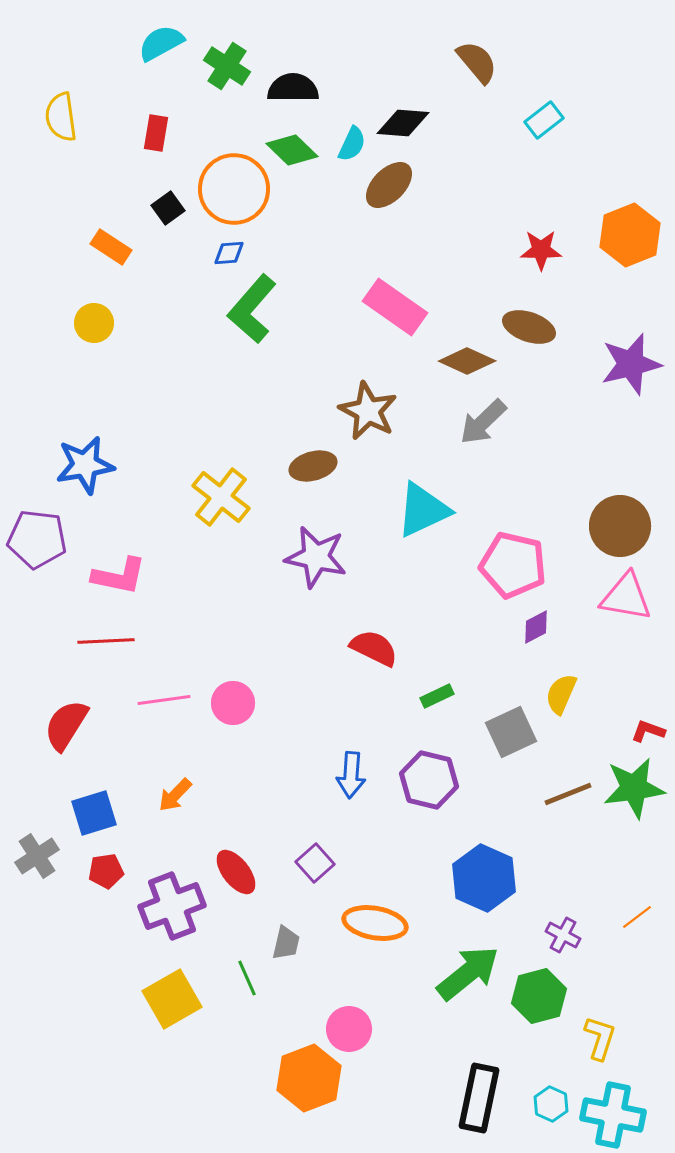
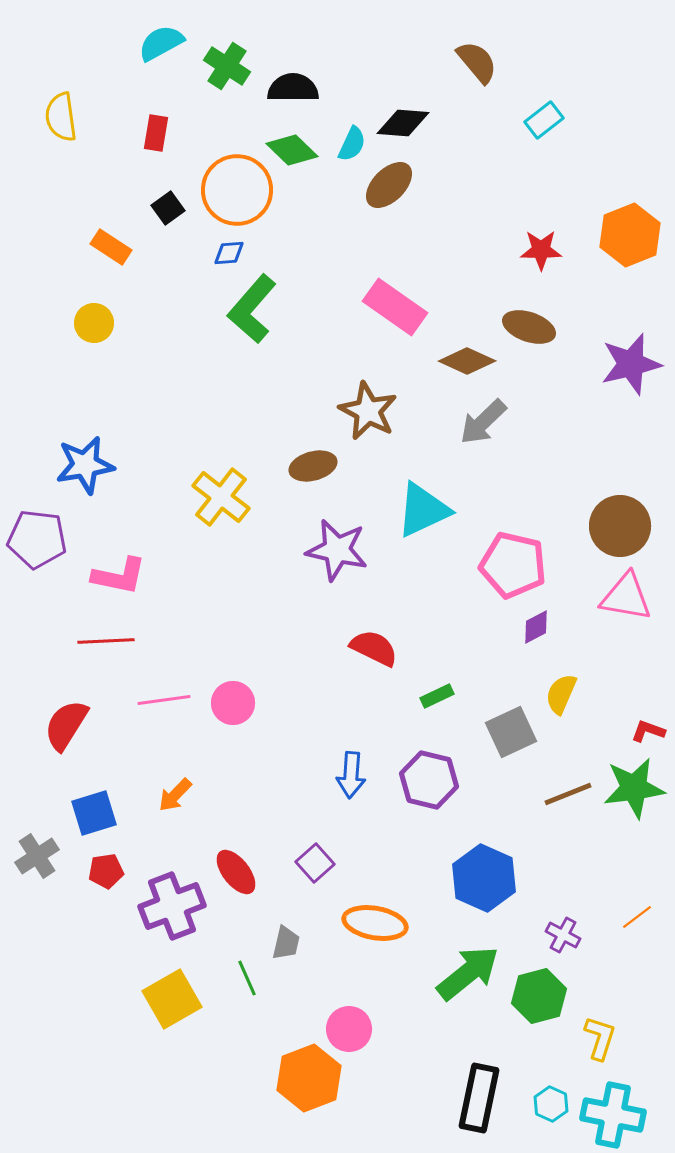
orange circle at (234, 189): moved 3 px right, 1 px down
purple star at (316, 557): moved 21 px right, 7 px up
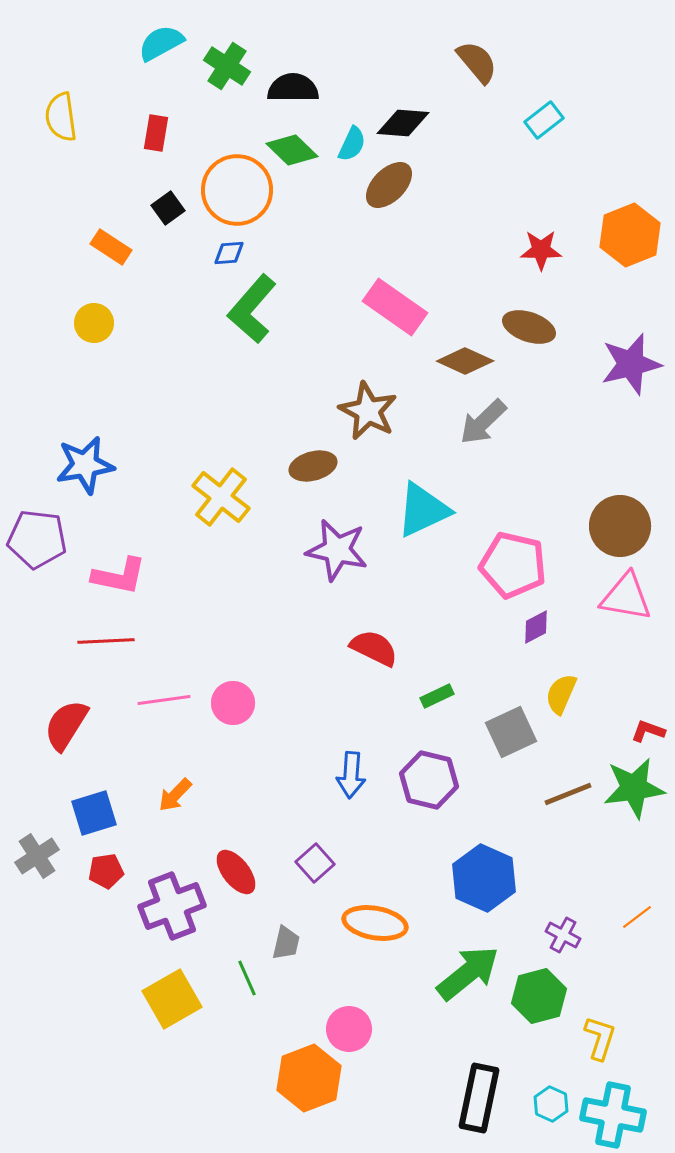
brown diamond at (467, 361): moved 2 px left
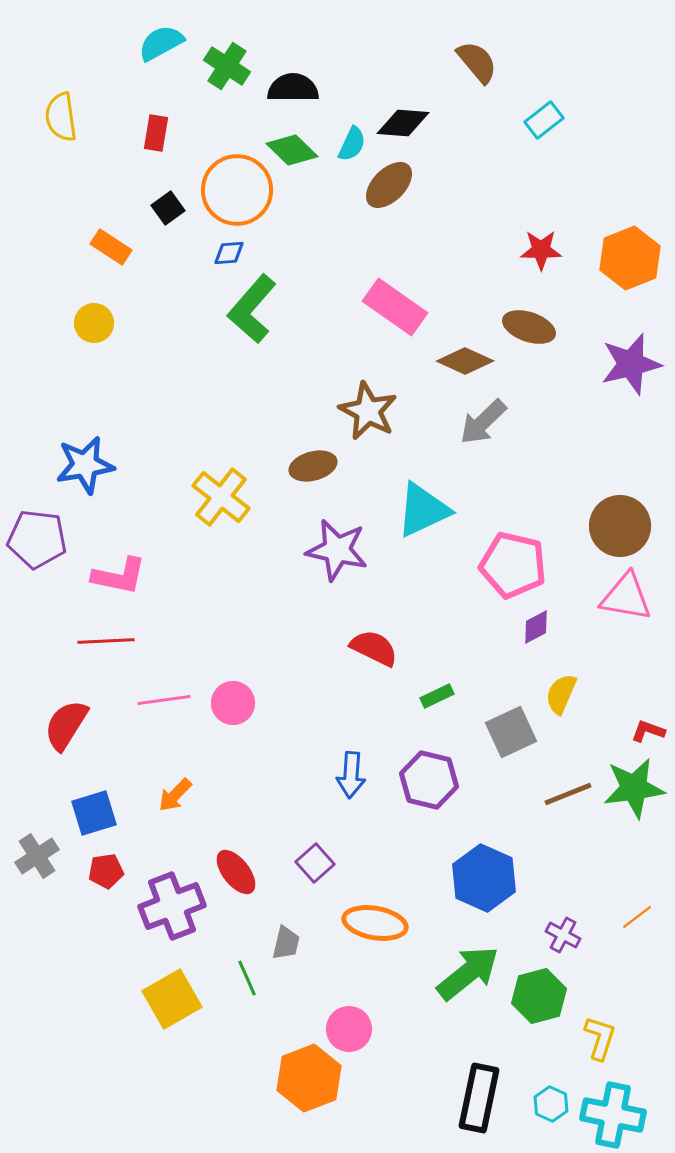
orange hexagon at (630, 235): moved 23 px down
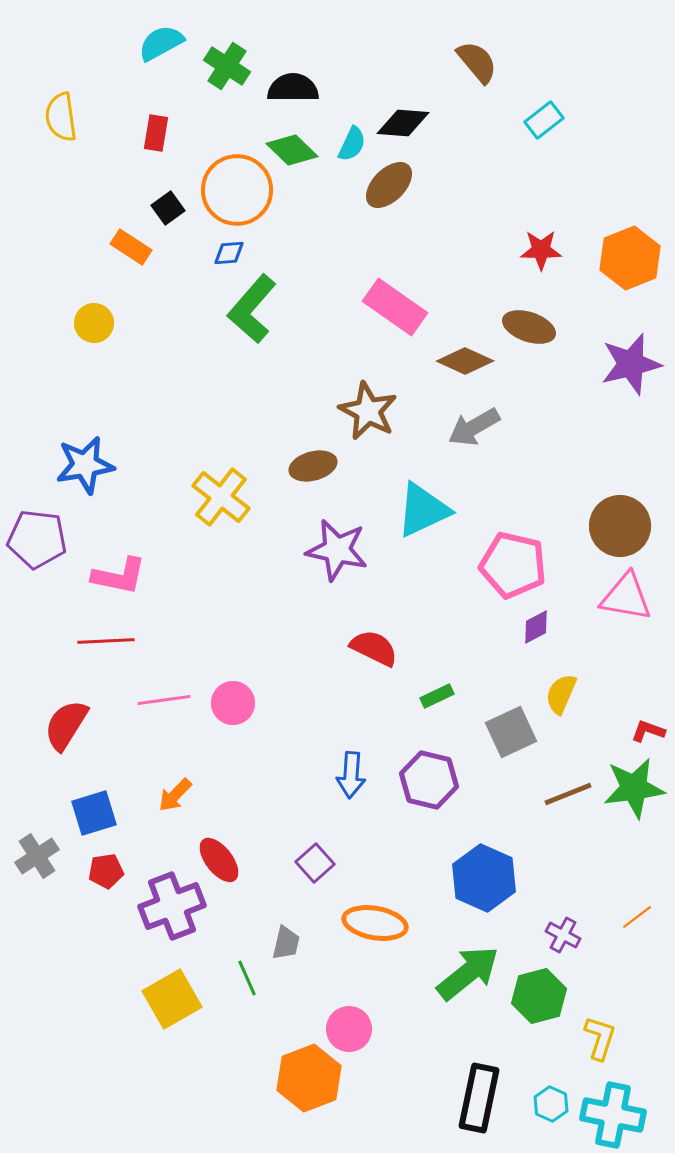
orange rectangle at (111, 247): moved 20 px right
gray arrow at (483, 422): moved 9 px left, 5 px down; rotated 14 degrees clockwise
red ellipse at (236, 872): moved 17 px left, 12 px up
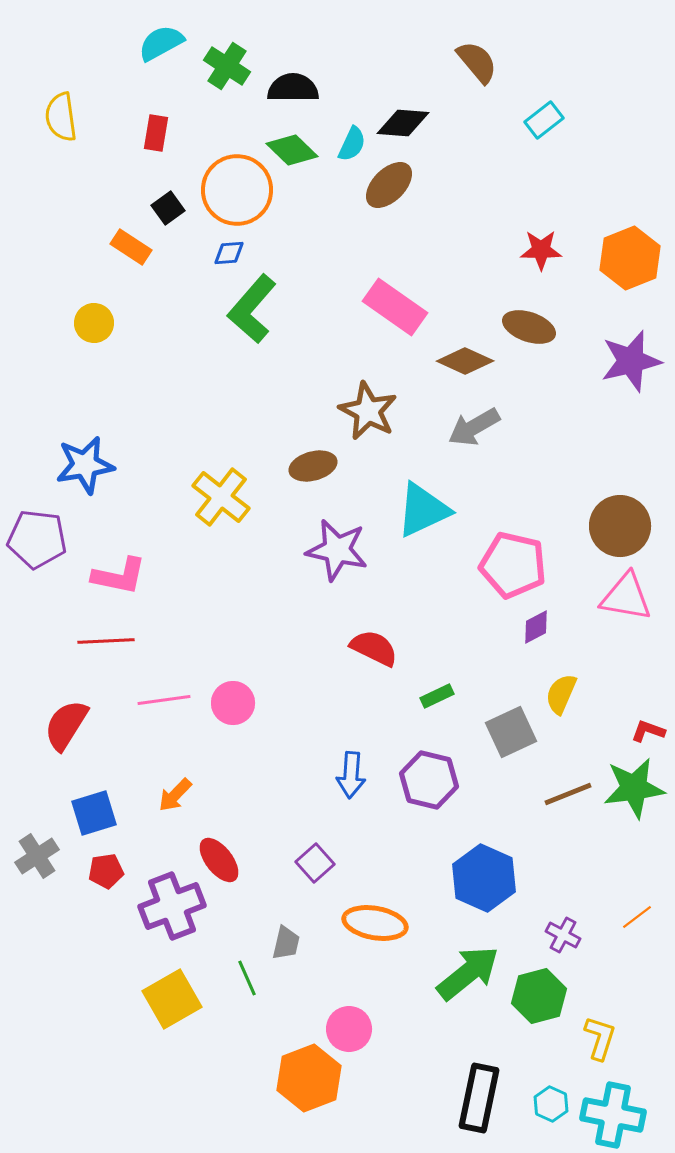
purple star at (631, 364): moved 3 px up
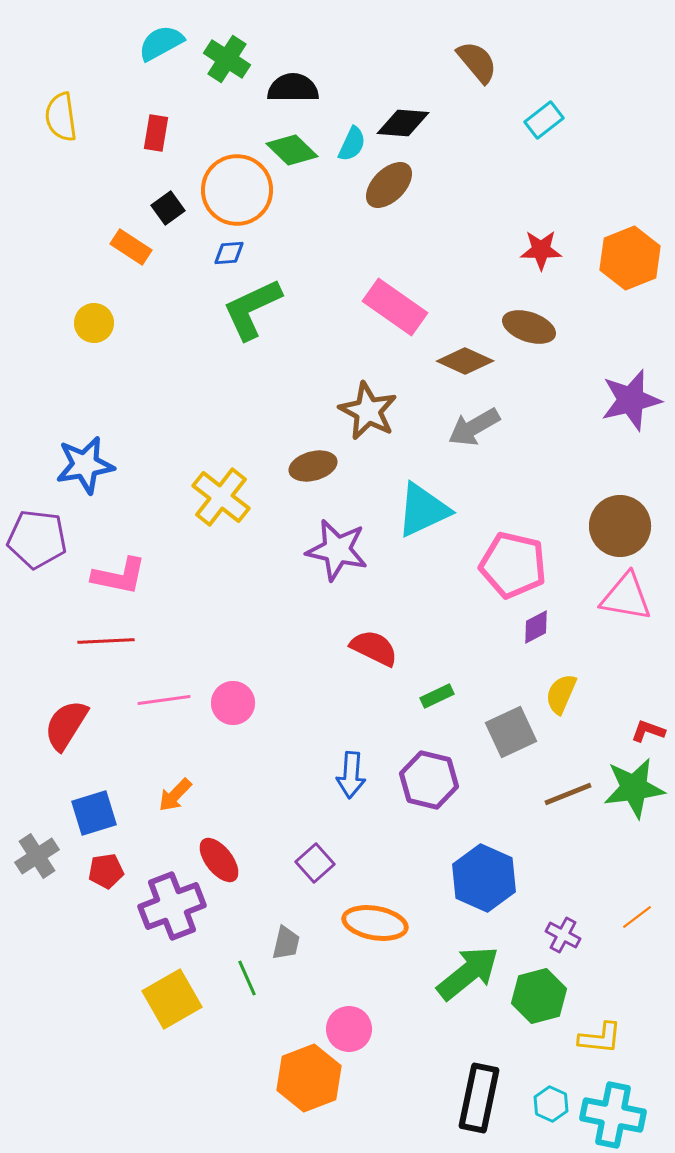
green cross at (227, 66): moved 7 px up
green L-shape at (252, 309): rotated 24 degrees clockwise
purple star at (631, 361): moved 39 px down
yellow L-shape at (600, 1038): rotated 78 degrees clockwise
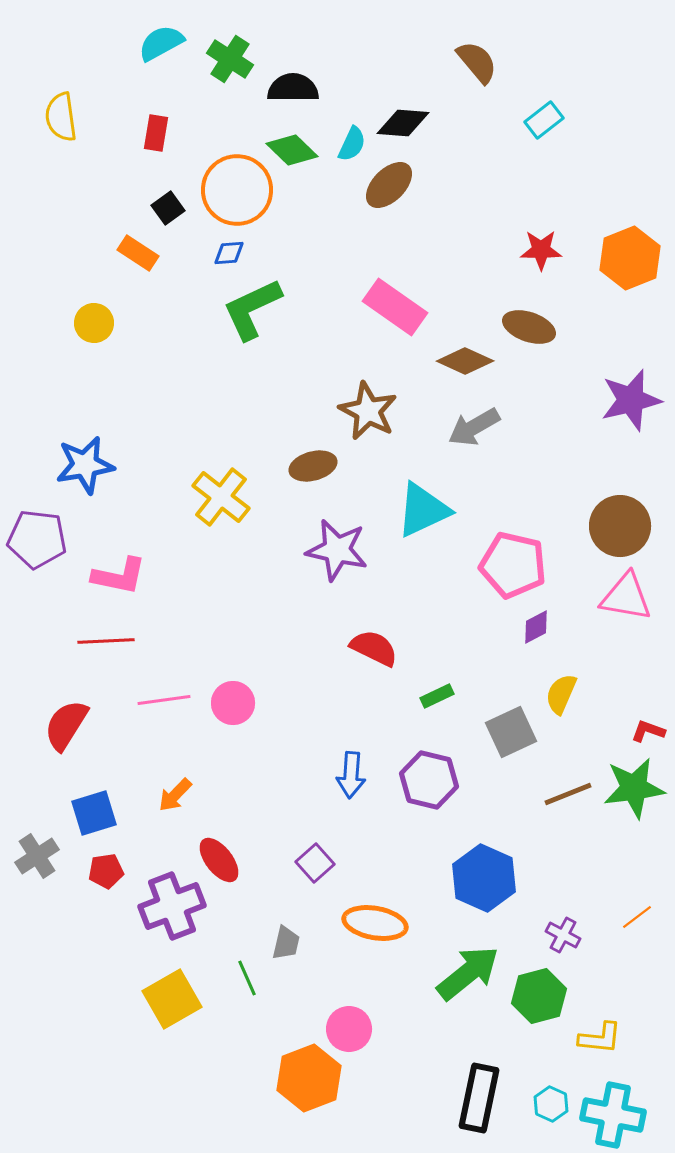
green cross at (227, 59): moved 3 px right
orange rectangle at (131, 247): moved 7 px right, 6 px down
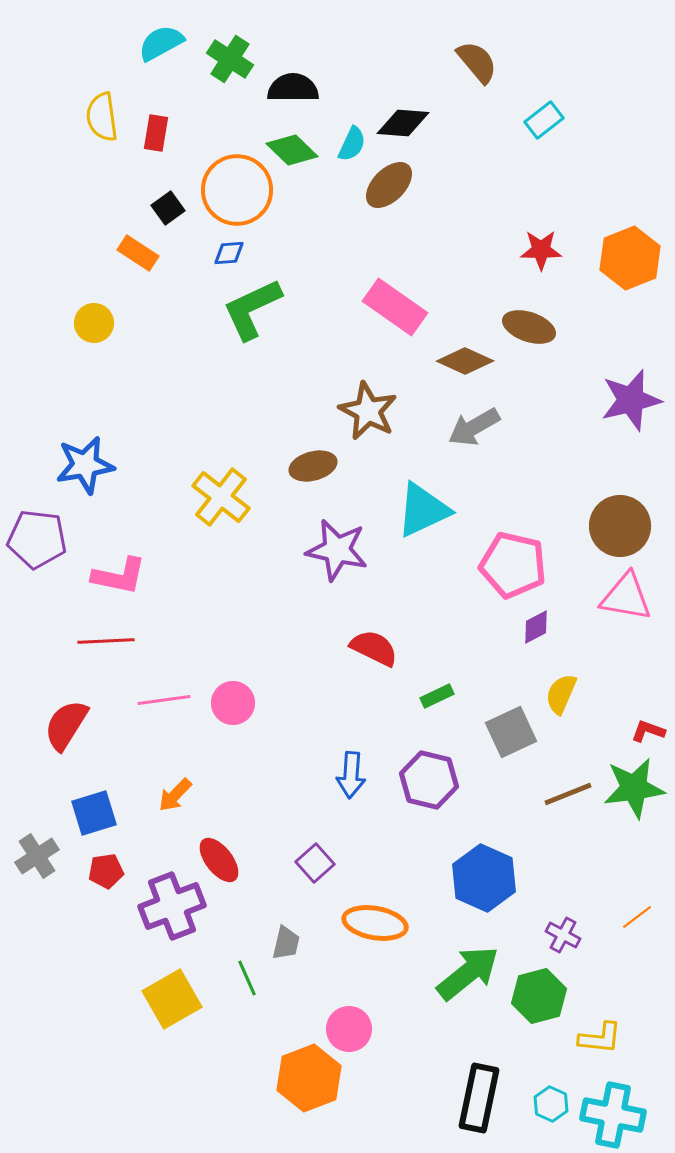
yellow semicircle at (61, 117): moved 41 px right
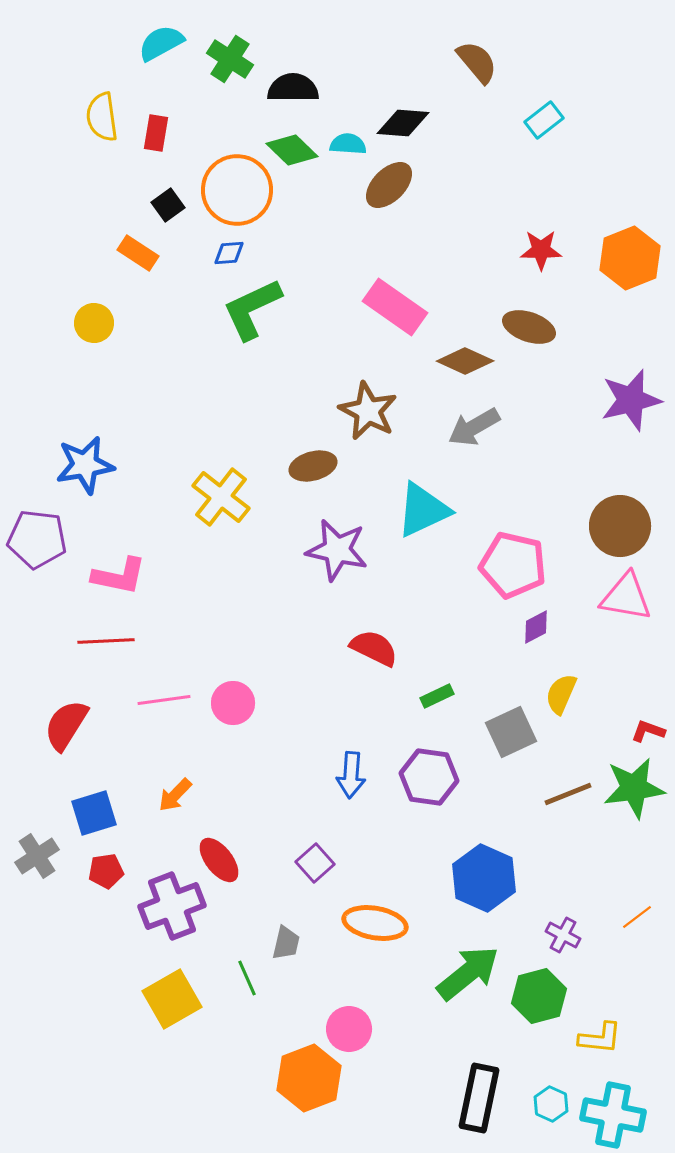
cyan semicircle at (352, 144): moved 4 px left; rotated 111 degrees counterclockwise
black square at (168, 208): moved 3 px up
purple hexagon at (429, 780): moved 3 px up; rotated 6 degrees counterclockwise
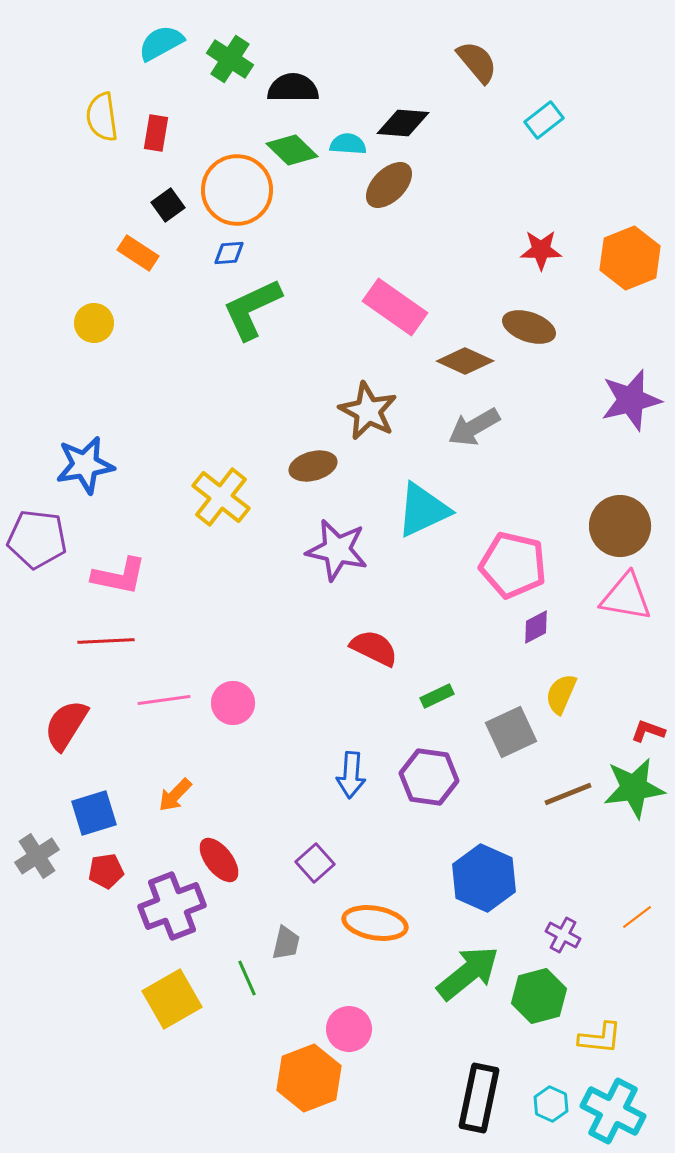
cyan cross at (613, 1115): moved 4 px up; rotated 16 degrees clockwise
